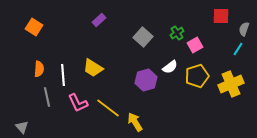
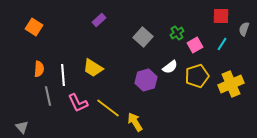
cyan line: moved 16 px left, 5 px up
gray line: moved 1 px right, 1 px up
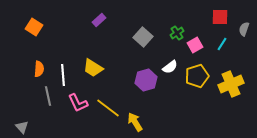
red square: moved 1 px left, 1 px down
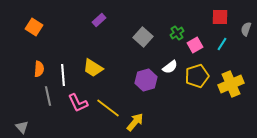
gray semicircle: moved 2 px right
yellow arrow: rotated 72 degrees clockwise
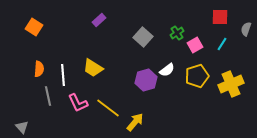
white semicircle: moved 3 px left, 3 px down
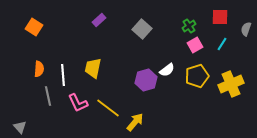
green cross: moved 12 px right, 7 px up
gray square: moved 1 px left, 8 px up
yellow trapezoid: rotated 70 degrees clockwise
gray triangle: moved 2 px left
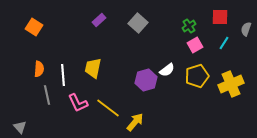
gray square: moved 4 px left, 6 px up
cyan line: moved 2 px right, 1 px up
gray line: moved 1 px left, 1 px up
